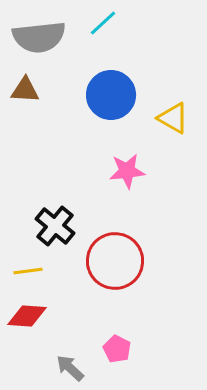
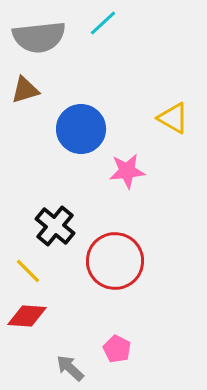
brown triangle: rotated 20 degrees counterclockwise
blue circle: moved 30 px left, 34 px down
yellow line: rotated 52 degrees clockwise
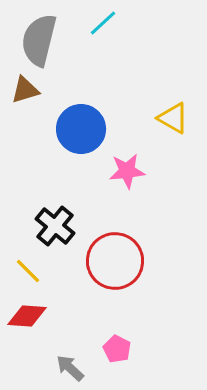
gray semicircle: moved 3 px down; rotated 110 degrees clockwise
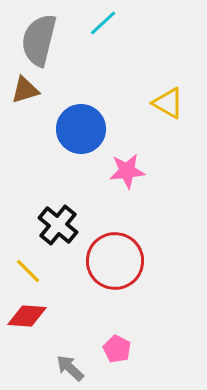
yellow triangle: moved 5 px left, 15 px up
black cross: moved 3 px right, 1 px up
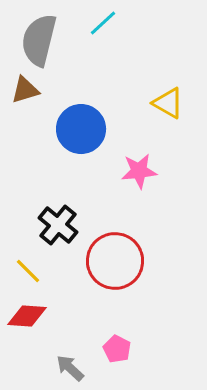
pink star: moved 12 px right
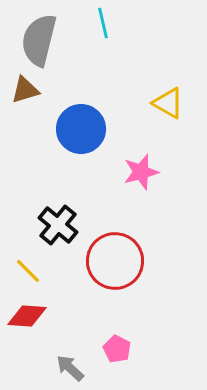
cyan line: rotated 60 degrees counterclockwise
pink star: moved 2 px right, 1 px down; rotated 9 degrees counterclockwise
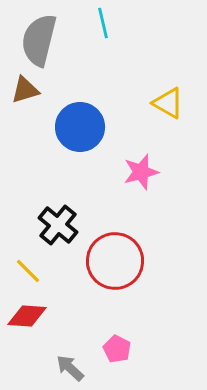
blue circle: moved 1 px left, 2 px up
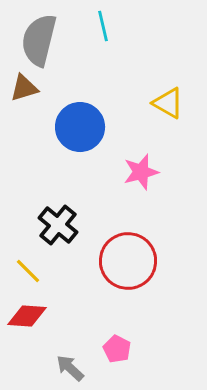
cyan line: moved 3 px down
brown triangle: moved 1 px left, 2 px up
red circle: moved 13 px right
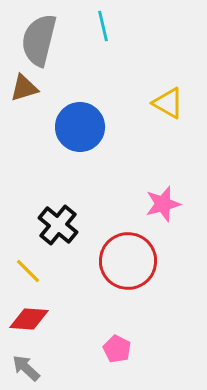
pink star: moved 22 px right, 32 px down
red diamond: moved 2 px right, 3 px down
gray arrow: moved 44 px left
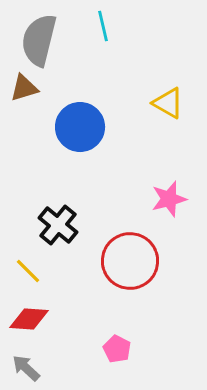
pink star: moved 6 px right, 5 px up
red circle: moved 2 px right
